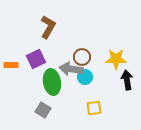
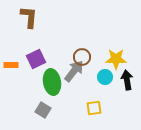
brown L-shape: moved 19 px left, 10 px up; rotated 25 degrees counterclockwise
gray arrow: moved 3 px right, 2 px down; rotated 120 degrees clockwise
cyan circle: moved 20 px right
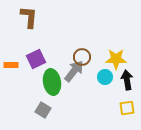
yellow square: moved 33 px right
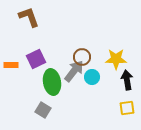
brown L-shape: rotated 25 degrees counterclockwise
cyan circle: moved 13 px left
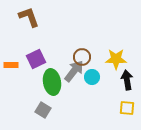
yellow square: rotated 14 degrees clockwise
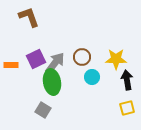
gray arrow: moved 19 px left, 8 px up
yellow square: rotated 21 degrees counterclockwise
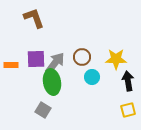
brown L-shape: moved 5 px right, 1 px down
purple square: rotated 24 degrees clockwise
black arrow: moved 1 px right, 1 px down
yellow square: moved 1 px right, 2 px down
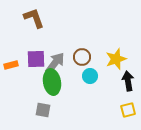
yellow star: rotated 20 degrees counterclockwise
orange rectangle: rotated 16 degrees counterclockwise
cyan circle: moved 2 px left, 1 px up
gray square: rotated 21 degrees counterclockwise
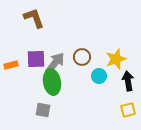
cyan circle: moved 9 px right
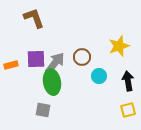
yellow star: moved 3 px right, 13 px up
